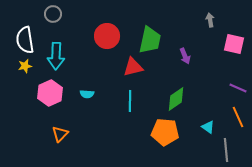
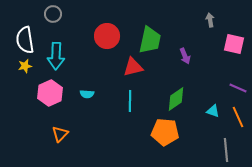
cyan triangle: moved 5 px right, 16 px up; rotated 16 degrees counterclockwise
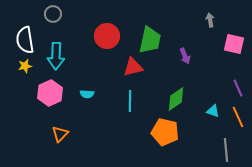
purple line: rotated 42 degrees clockwise
orange pentagon: rotated 8 degrees clockwise
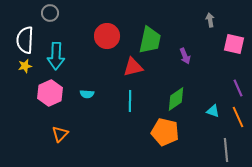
gray circle: moved 3 px left, 1 px up
white semicircle: rotated 12 degrees clockwise
